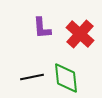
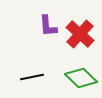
purple L-shape: moved 6 px right, 2 px up
green diamond: moved 15 px right; rotated 40 degrees counterclockwise
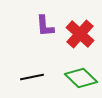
purple L-shape: moved 3 px left
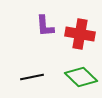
red cross: rotated 32 degrees counterclockwise
green diamond: moved 1 px up
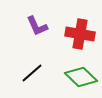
purple L-shape: moved 8 px left; rotated 20 degrees counterclockwise
black line: moved 4 px up; rotated 30 degrees counterclockwise
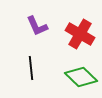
red cross: rotated 20 degrees clockwise
black line: moved 1 px left, 5 px up; rotated 55 degrees counterclockwise
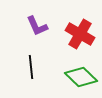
black line: moved 1 px up
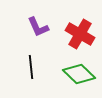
purple L-shape: moved 1 px right, 1 px down
green diamond: moved 2 px left, 3 px up
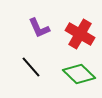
purple L-shape: moved 1 px right, 1 px down
black line: rotated 35 degrees counterclockwise
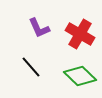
green diamond: moved 1 px right, 2 px down
